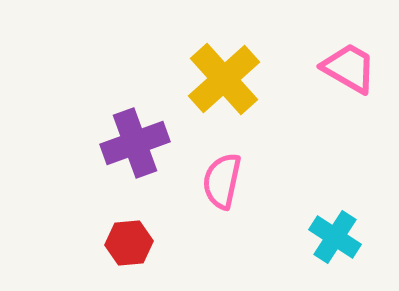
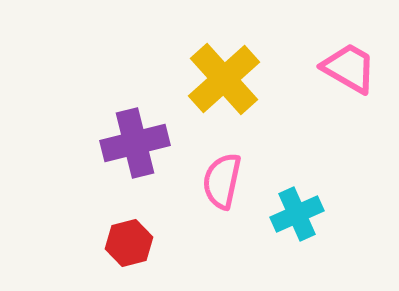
purple cross: rotated 6 degrees clockwise
cyan cross: moved 38 px left, 23 px up; rotated 33 degrees clockwise
red hexagon: rotated 9 degrees counterclockwise
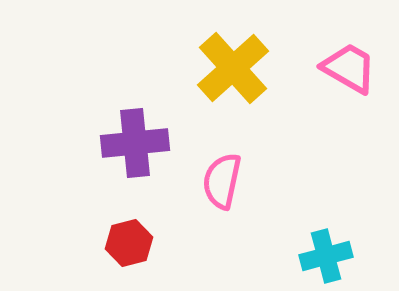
yellow cross: moved 9 px right, 11 px up
purple cross: rotated 8 degrees clockwise
cyan cross: moved 29 px right, 42 px down; rotated 9 degrees clockwise
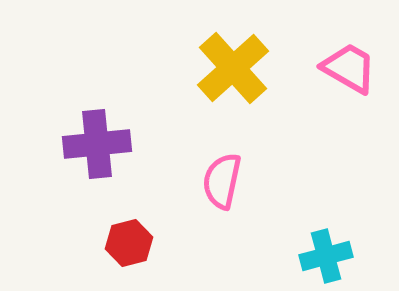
purple cross: moved 38 px left, 1 px down
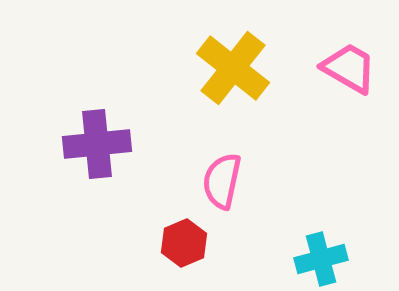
yellow cross: rotated 10 degrees counterclockwise
red hexagon: moved 55 px right; rotated 9 degrees counterclockwise
cyan cross: moved 5 px left, 3 px down
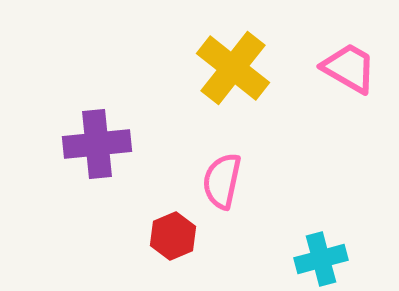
red hexagon: moved 11 px left, 7 px up
